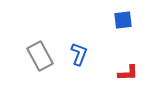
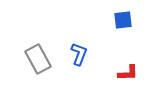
gray rectangle: moved 2 px left, 3 px down
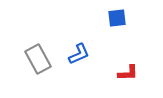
blue square: moved 6 px left, 2 px up
blue L-shape: rotated 45 degrees clockwise
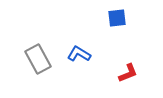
blue L-shape: rotated 125 degrees counterclockwise
red L-shape: rotated 20 degrees counterclockwise
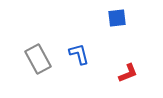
blue L-shape: rotated 45 degrees clockwise
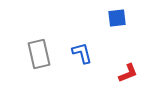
blue L-shape: moved 3 px right, 1 px up
gray rectangle: moved 1 px right, 5 px up; rotated 16 degrees clockwise
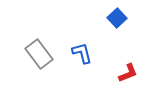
blue square: rotated 36 degrees counterclockwise
gray rectangle: rotated 24 degrees counterclockwise
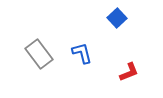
red L-shape: moved 1 px right, 1 px up
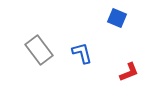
blue square: rotated 24 degrees counterclockwise
gray rectangle: moved 4 px up
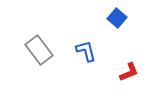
blue square: rotated 18 degrees clockwise
blue L-shape: moved 4 px right, 2 px up
